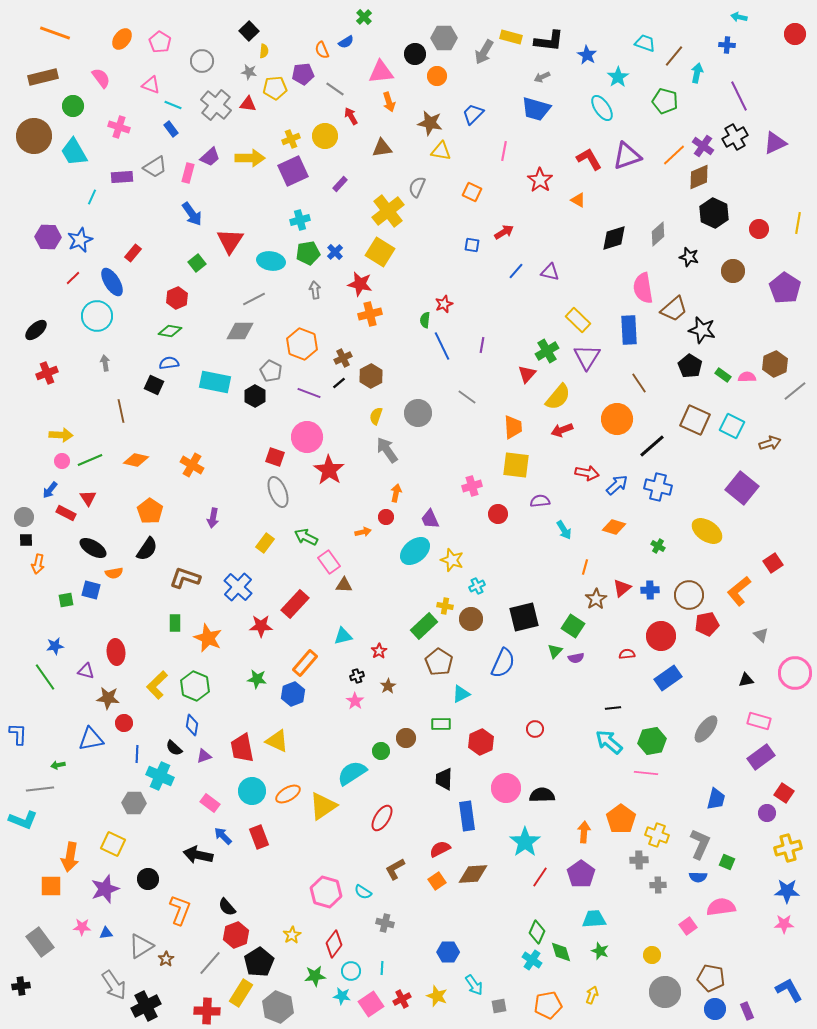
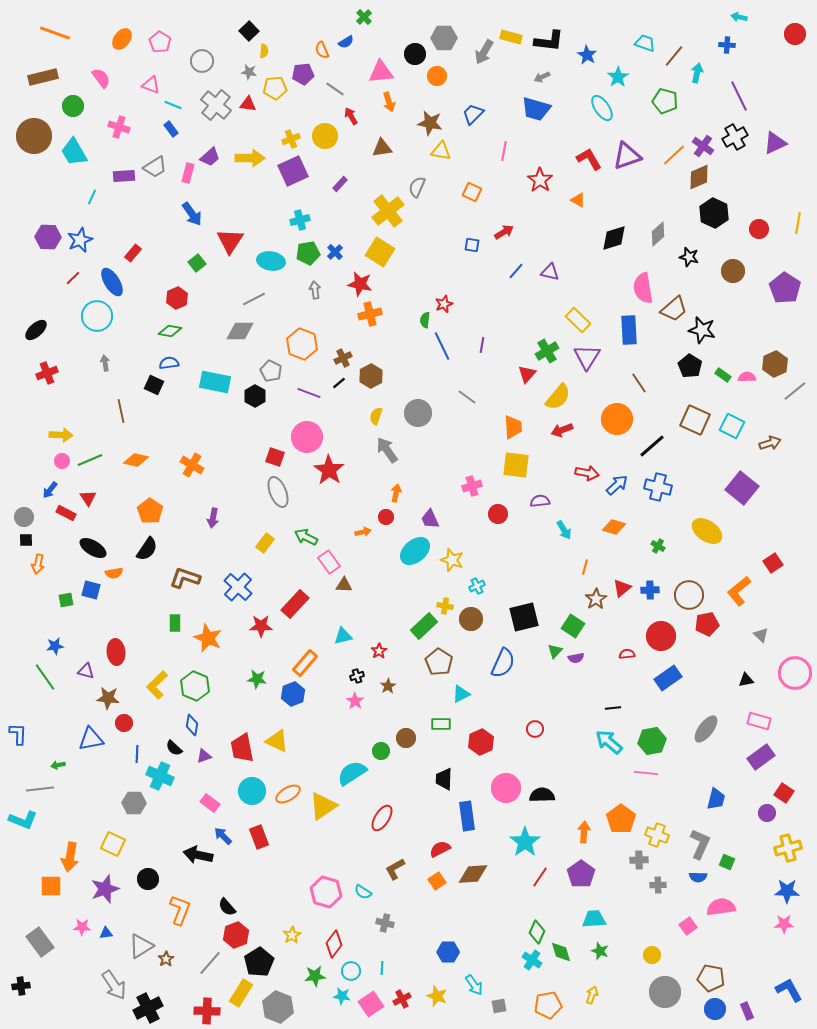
purple rectangle at (122, 177): moved 2 px right, 1 px up
black cross at (146, 1006): moved 2 px right, 2 px down
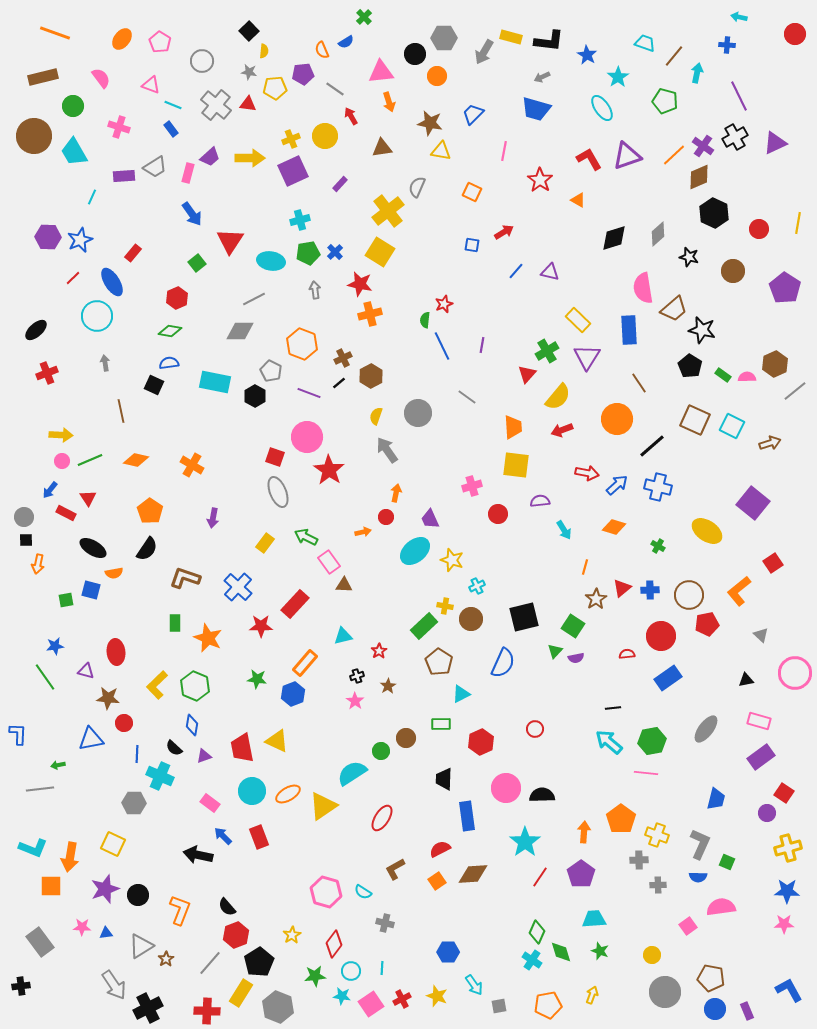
purple square at (742, 488): moved 11 px right, 15 px down
cyan L-shape at (23, 820): moved 10 px right, 28 px down
black circle at (148, 879): moved 10 px left, 16 px down
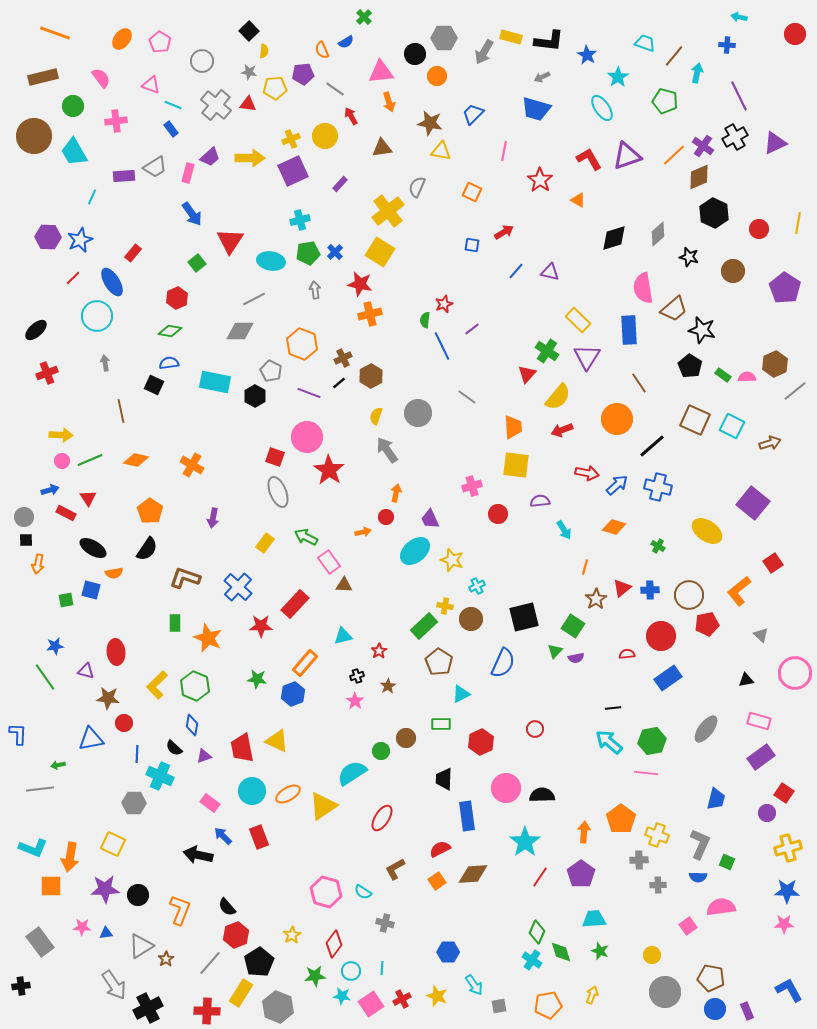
pink cross at (119, 127): moved 3 px left, 6 px up; rotated 25 degrees counterclockwise
purple line at (482, 345): moved 10 px left, 16 px up; rotated 42 degrees clockwise
green cross at (547, 351): rotated 25 degrees counterclockwise
blue arrow at (50, 490): rotated 144 degrees counterclockwise
purple star at (105, 889): rotated 16 degrees clockwise
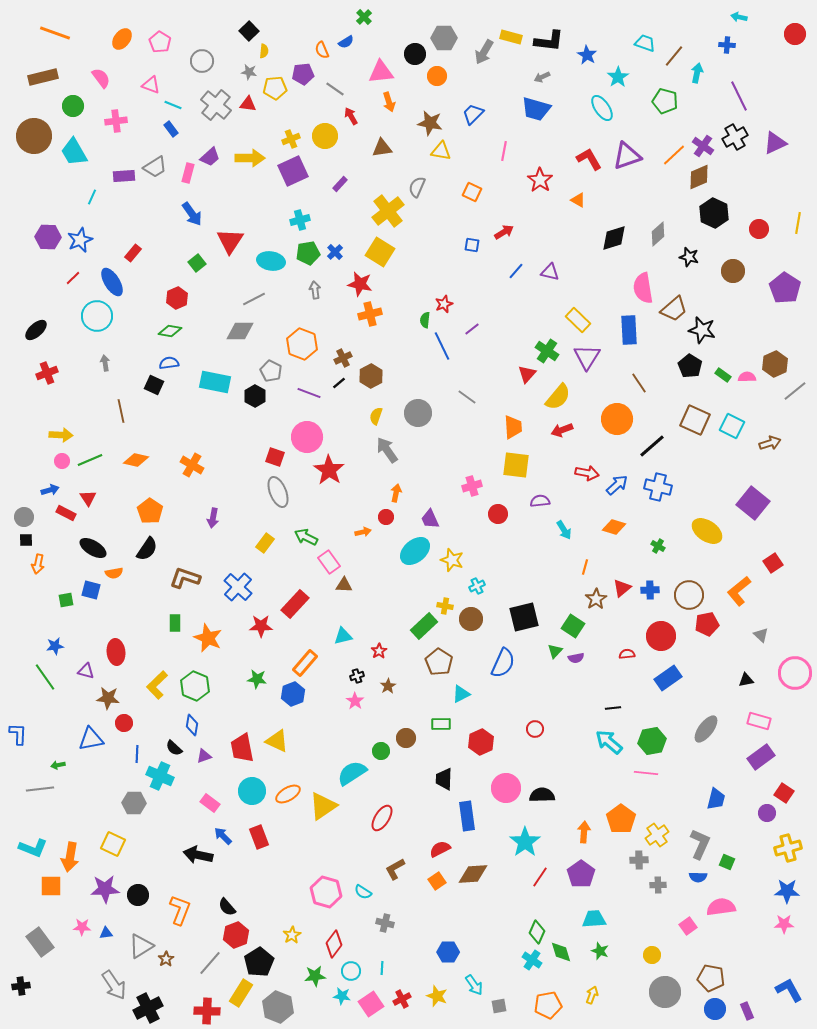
yellow cross at (657, 835): rotated 35 degrees clockwise
